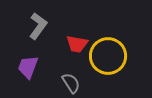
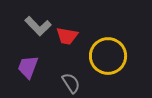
gray L-shape: rotated 100 degrees clockwise
red trapezoid: moved 10 px left, 8 px up
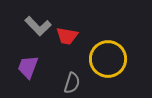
yellow circle: moved 3 px down
gray semicircle: moved 1 px right; rotated 50 degrees clockwise
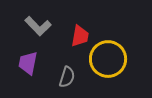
red trapezoid: moved 13 px right; rotated 90 degrees counterclockwise
purple trapezoid: moved 4 px up; rotated 10 degrees counterclockwise
gray semicircle: moved 5 px left, 6 px up
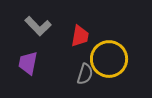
yellow circle: moved 1 px right
gray semicircle: moved 18 px right, 3 px up
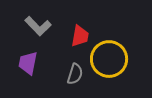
gray semicircle: moved 10 px left
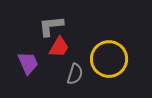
gray L-shape: moved 13 px right; rotated 128 degrees clockwise
red trapezoid: moved 21 px left, 11 px down; rotated 20 degrees clockwise
purple trapezoid: rotated 145 degrees clockwise
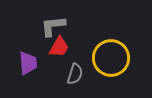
gray L-shape: moved 2 px right
yellow circle: moved 2 px right, 1 px up
purple trapezoid: rotated 20 degrees clockwise
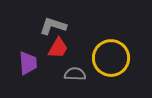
gray L-shape: rotated 24 degrees clockwise
red trapezoid: moved 1 px left, 1 px down
gray semicircle: rotated 105 degrees counterclockwise
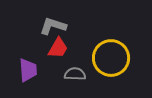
purple trapezoid: moved 7 px down
